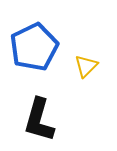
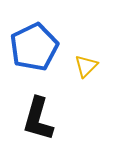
black L-shape: moved 1 px left, 1 px up
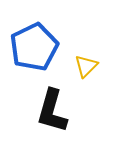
black L-shape: moved 14 px right, 8 px up
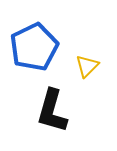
yellow triangle: moved 1 px right
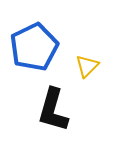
black L-shape: moved 1 px right, 1 px up
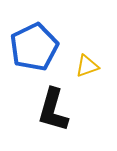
yellow triangle: rotated 25 degrees clockwise
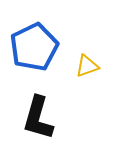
black L-shape: moved 15 px left, 8 px down
